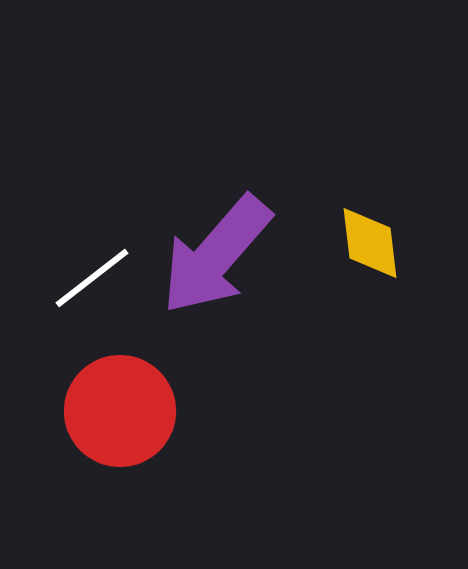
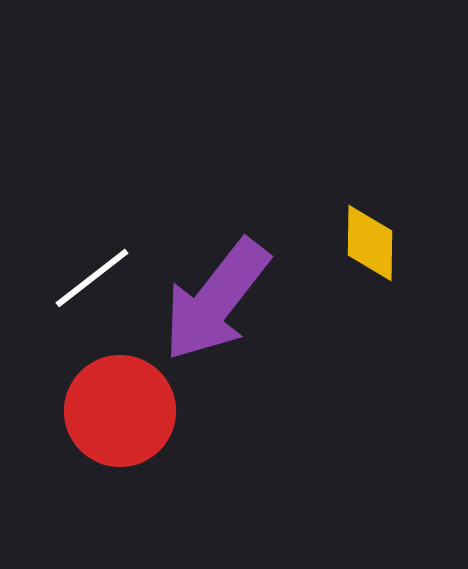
yellow diamond: rotated 8 degrees clockwise
purple arrow: moved 45 px down; rotated 3 degrees counterclockwise
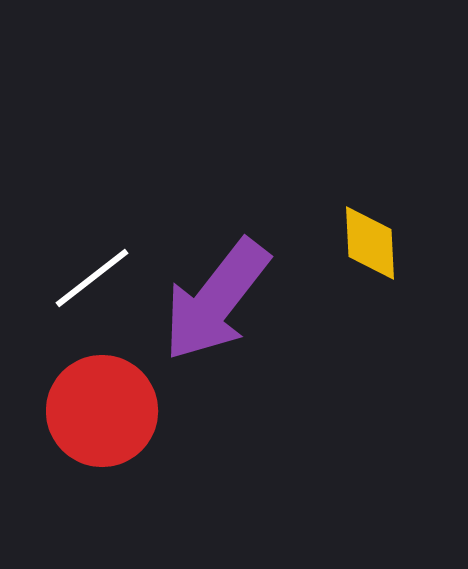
yellow diamond: rotated 4 degrees counterclockwise
red circle: moved 18 px left
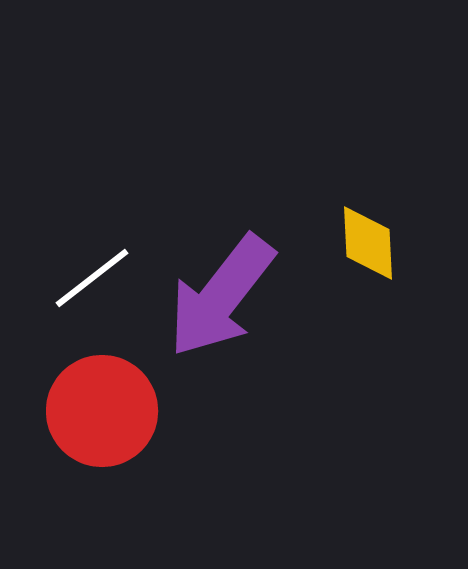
yellow diamond: moved 2 px left
purple arrow: moved 5 px right, 4 px up
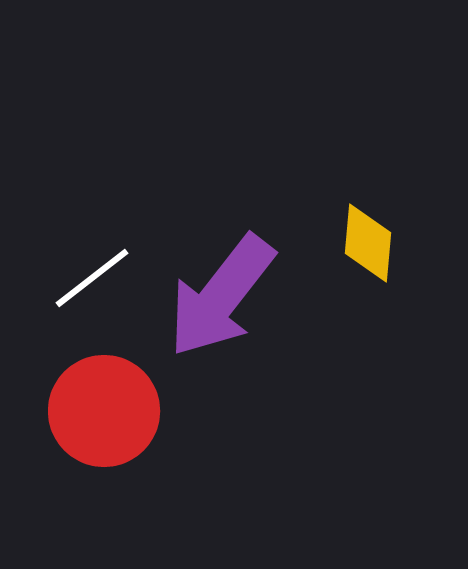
yellow diamond: rotated 8 degrees clockwise
red circle: moved 2 px right
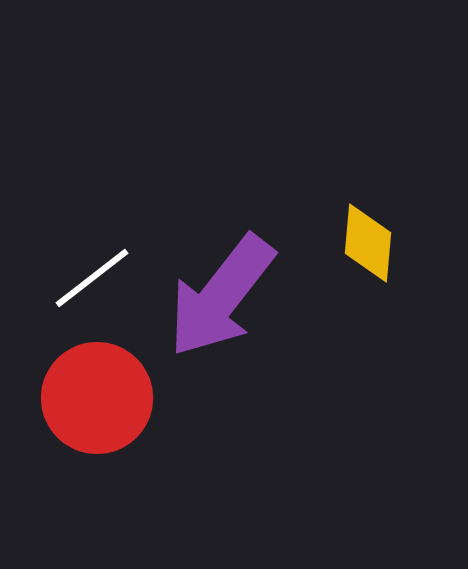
red circle: moved 7 px left, 13 px up
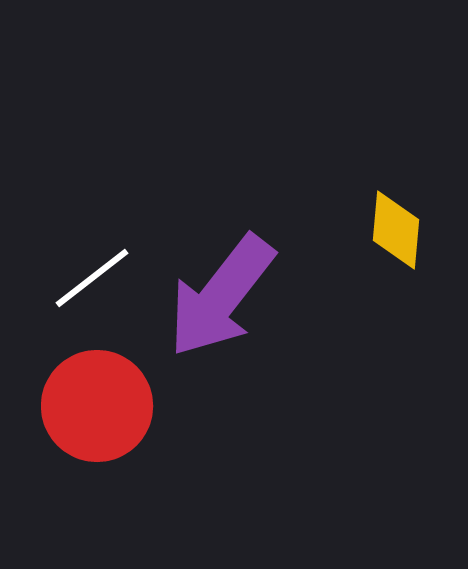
yellow diamond: moved 28 px right, 13 px up
red circle: moved 8 px down
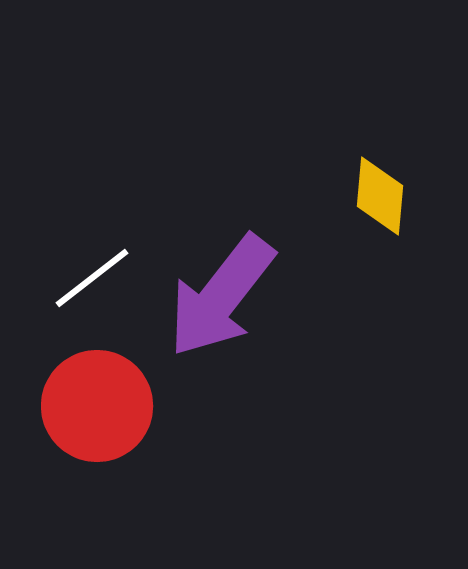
yellow diamond: moved 16 px left, 34 px up
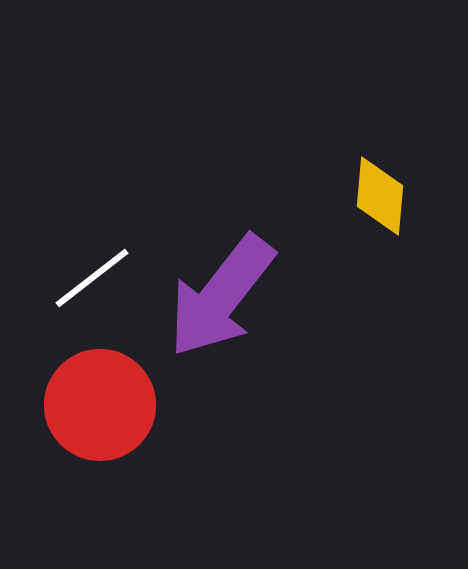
red circle: moved 3 px right, 1 px up
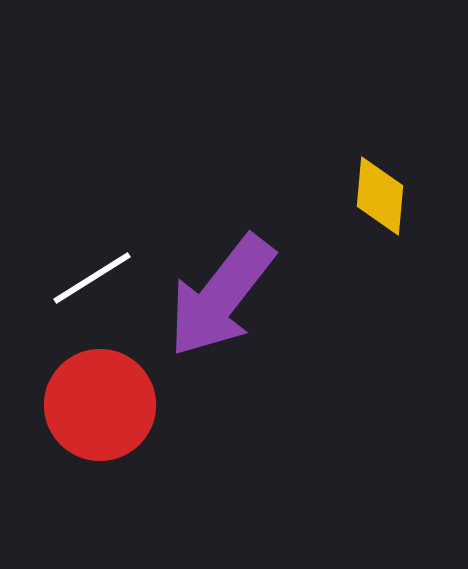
white line: rotated 6 degrees clockwise
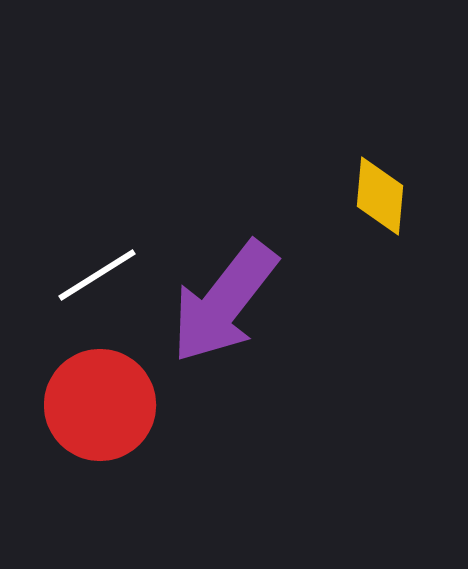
white line: moved 5 px right, 3 px up
purple arrow: moved 3 px right, 6 px down
